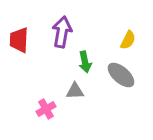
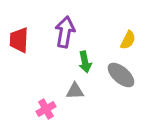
purple arrow: moved 3 px right
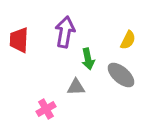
green arrow: moved 3 px right, 3 px up
gray triangle: moved 1 px right, 4 px up
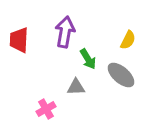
green arrow: rotated 20 degrees counterclockwise
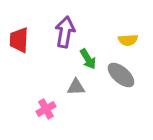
yellow semicircle: rotated 60 degrees clockwise
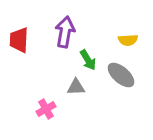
green arrow: moved 1 px down
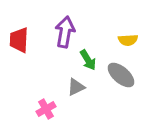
gray triangle: rotated 24 degrees counterclockwise
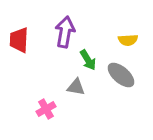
gray triangle: rotated 36 degrees clockwise
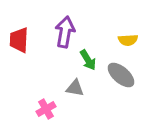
gray triangle: moved 1 px left, 1 px down
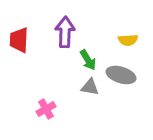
purple arrow: rotated 8 degrees counterclockwise
gray ellipse: rotated 24 degrees counterclockwise
gray triangle: moved 15 px right, 1 px up
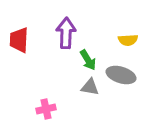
purple arrow: moved 1 px right, 1 px down
pink cross: rotated 18 degrees clockwise
